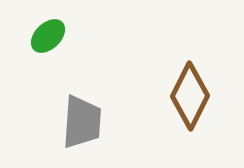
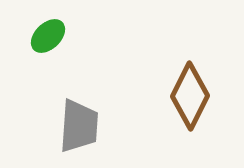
gray trapezoid: moved 3 px left, 4 px down
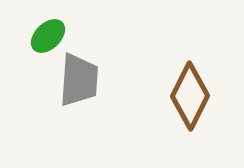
gray trapezoid: moved 46 px up
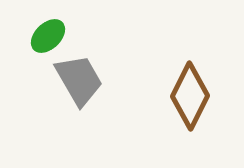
gray trapezoid: rotated 34 degrees counterclockwise
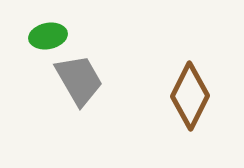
green ellipse: rotated 33 degrees clockwise
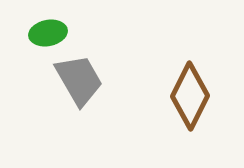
green ellipse: moved 3 px up
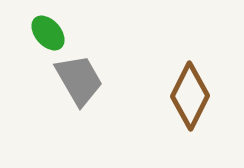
green ellipse: rotated 60 degrees clockwise
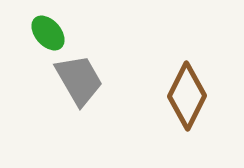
brown diamond: moved 3 px left
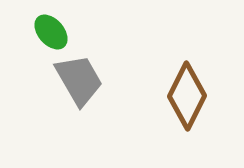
green ellipse: moved 3 px right, 1 px up
